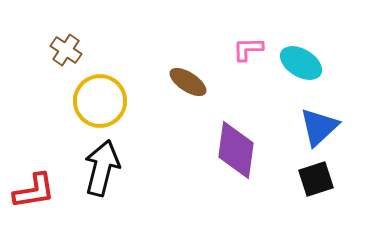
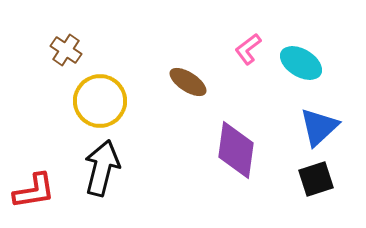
pink L-shape: rotated 36 degrees counterclockwise
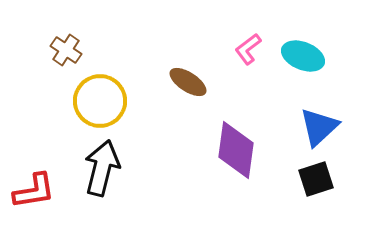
cyan ellipse: moved 2 px right, 7 px up; rotated 9 degrees counterclockwise
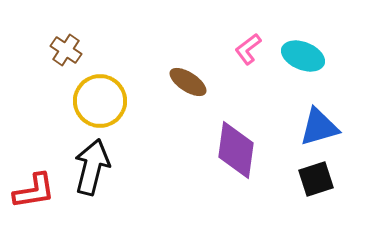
blue triangle: rotated 27 degrees clockwise
black arrow: moved 10 px left, 1 px up
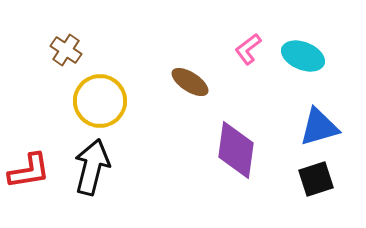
brown ellipse: moved 2 px right
red L-shape: moved 5 px left, 20 px up
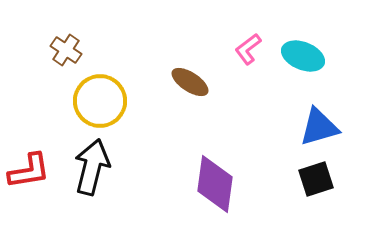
purple diamond: moved 21 px left, 34 px down
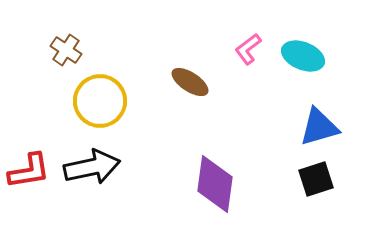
black arrow: rotated 64 degrees clockwise
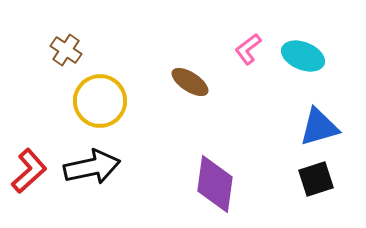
red L-shape: rotated 33 degrees counterclockwise
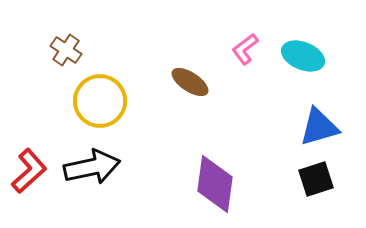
pink L-shape: moved 3 px left
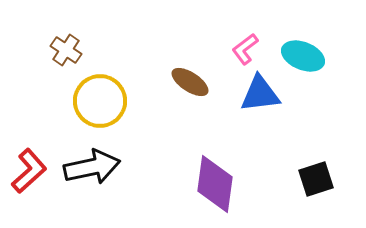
blue triangle: moved 59 px left, 33 px up; rotated 9 degrees clockwise
